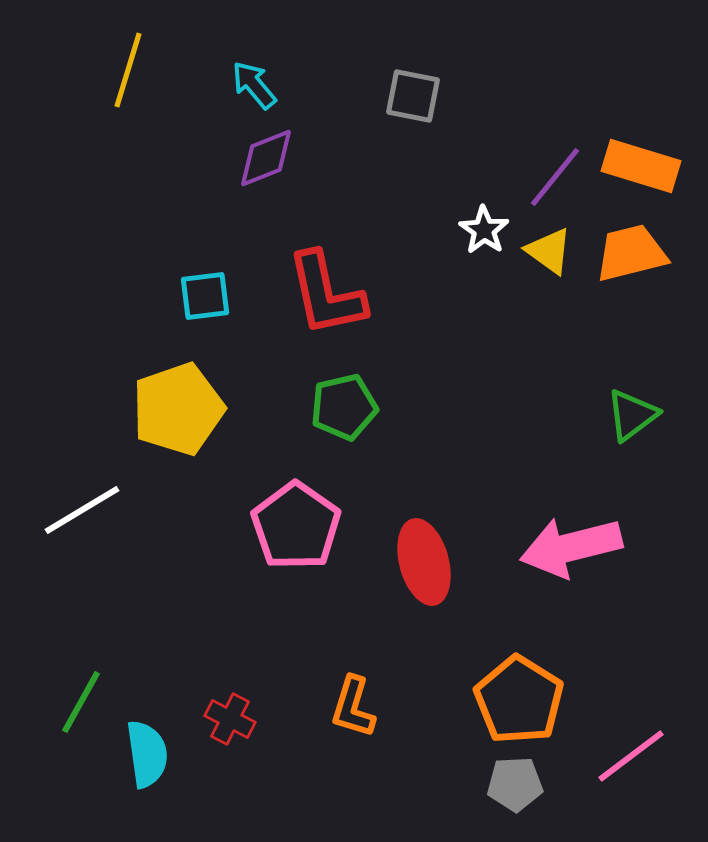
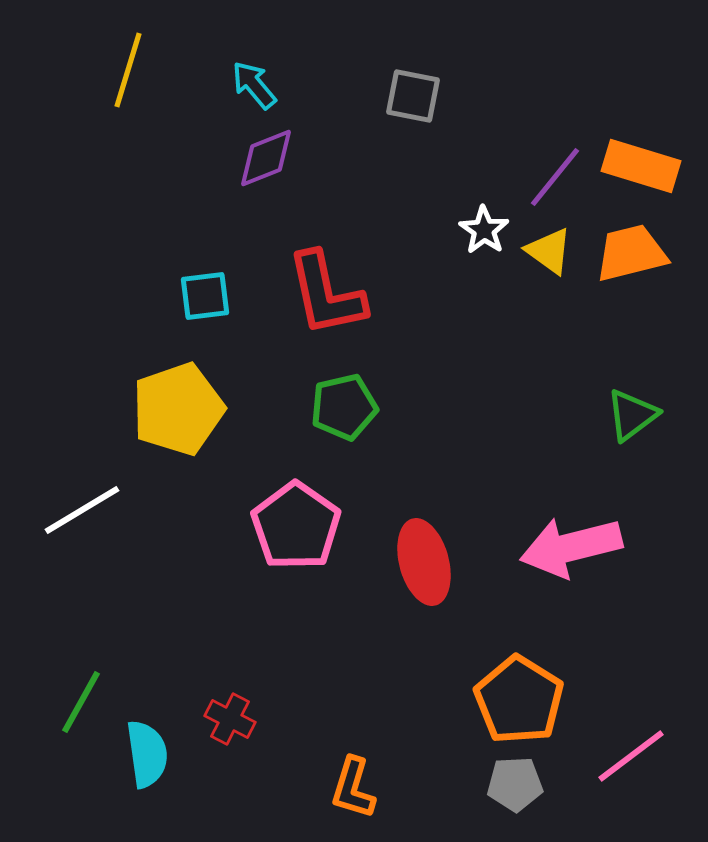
orange L-shape: moved 81 px down
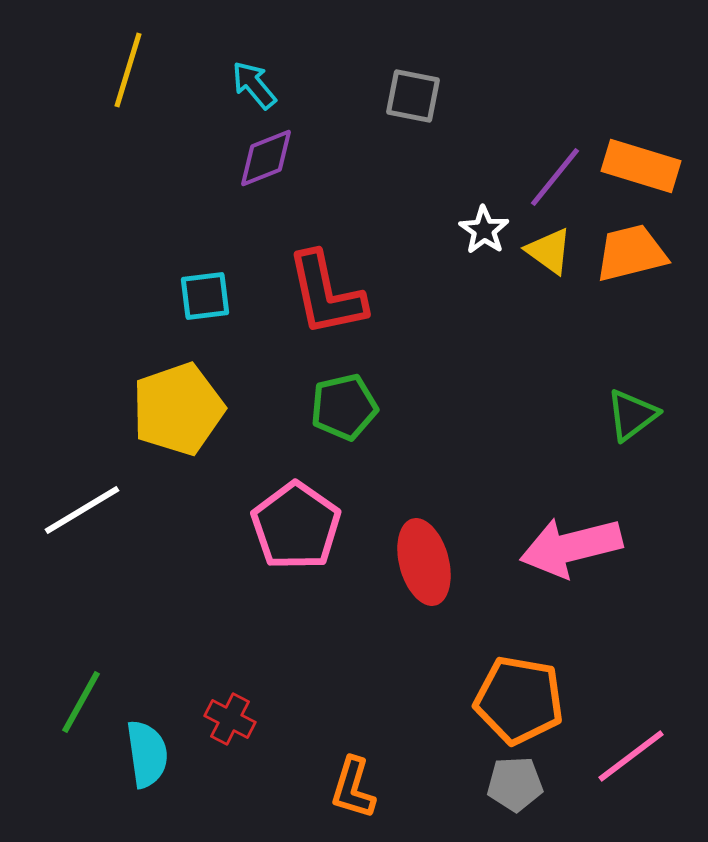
orange pentagon: rotated 22 degrees counterclockwise
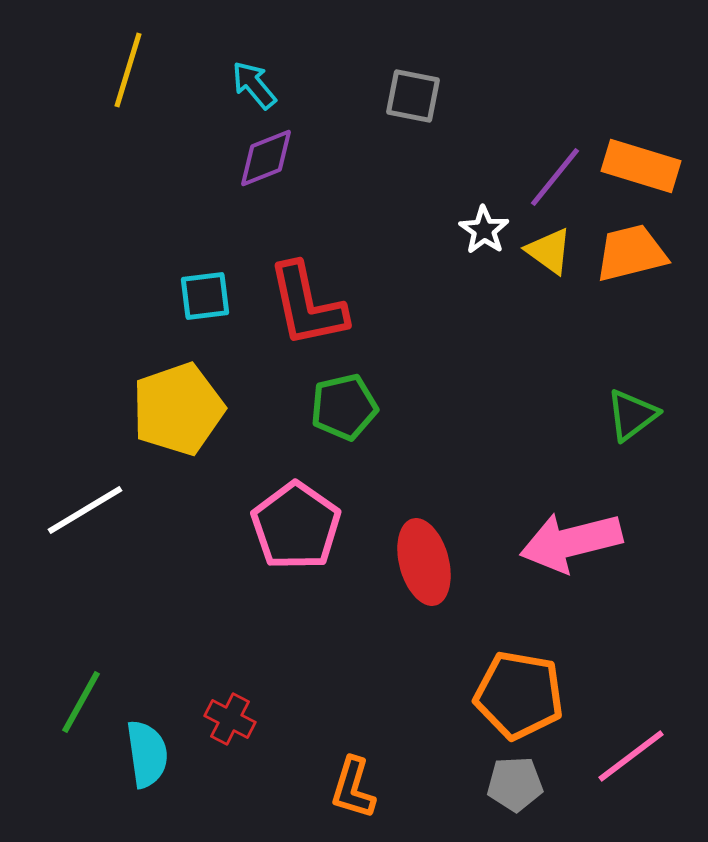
red L-shape: moved 19 px left, 11 px down
white line: moved 3 px right
pink arrow: moved 5 px up
orange pentagon: moved 5 px up
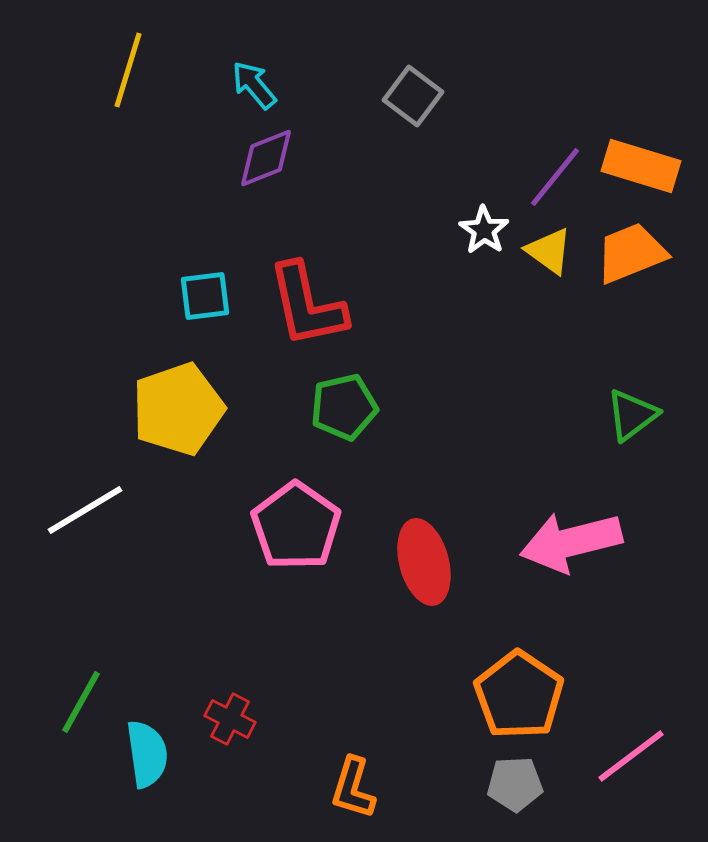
gray square: rotated 26 degrees clockwise
orange trapezoid: rotated 8 degrees counterclockwise
orange pentagon: rotated 24 degrees clockwise
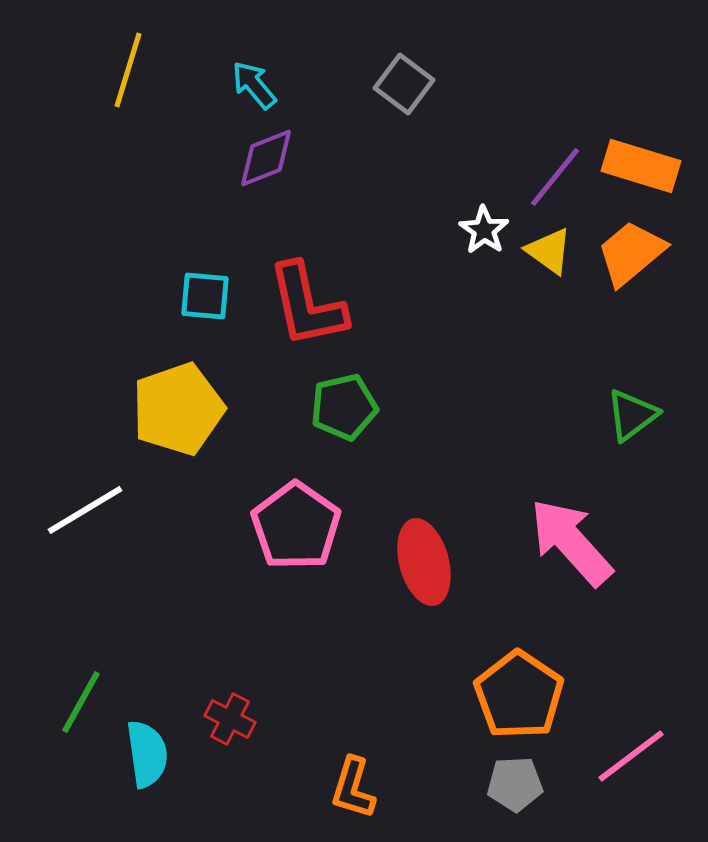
gray square: moved 9 px left, 12 px up
orange trapezoid: rotated 18 degrees counterclockwise
cyan square: rotated 12 degrees clockwise
pink arrow: rotated 62 degrees clockwise
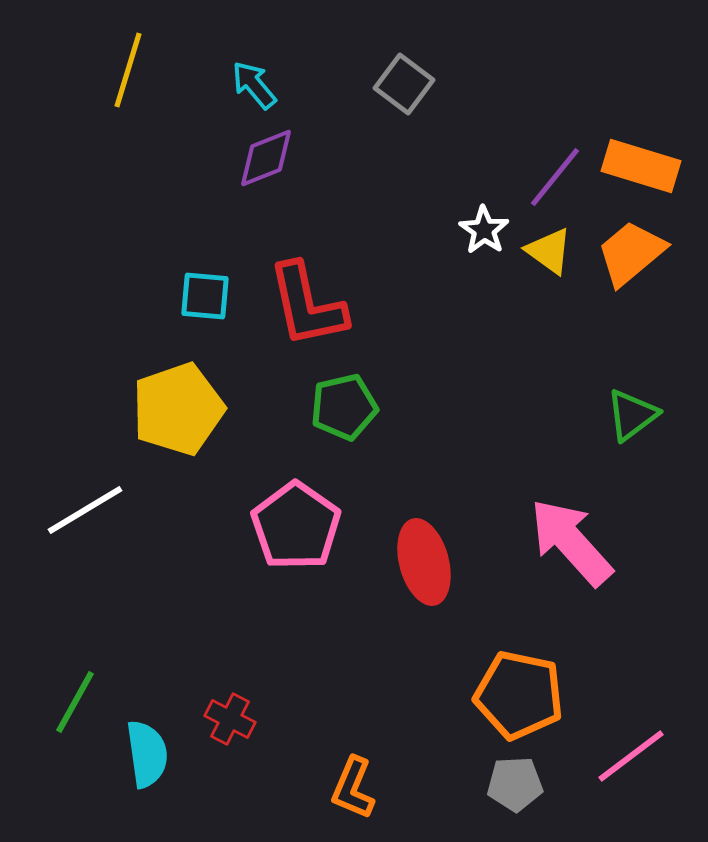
orange pentagon: rotated 22 degrees counterclockwise
green line: moved 6 px left
orange L-shape: rotated 6 degrees clockwise
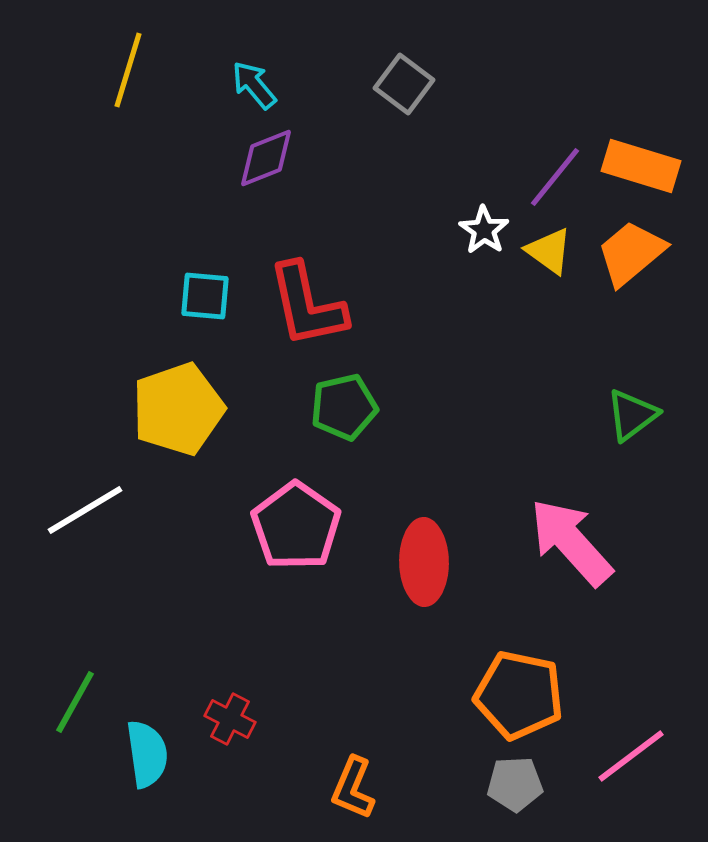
red ellipse: rotated 14 degrees clockwise
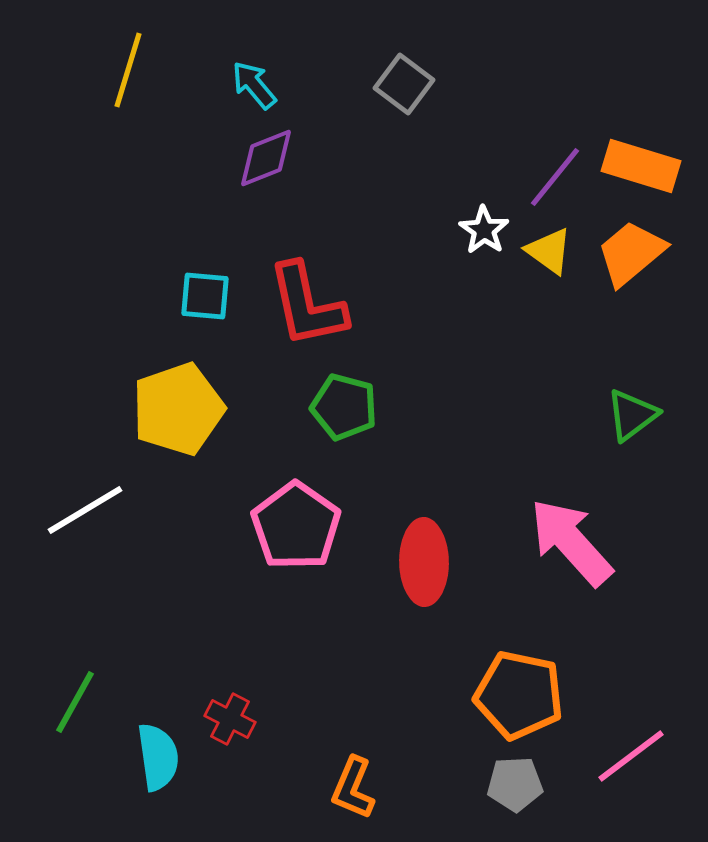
green pentagon: rotated 28 degrees clockwise
cyan semicircle: moved 11 px right, 3 px down
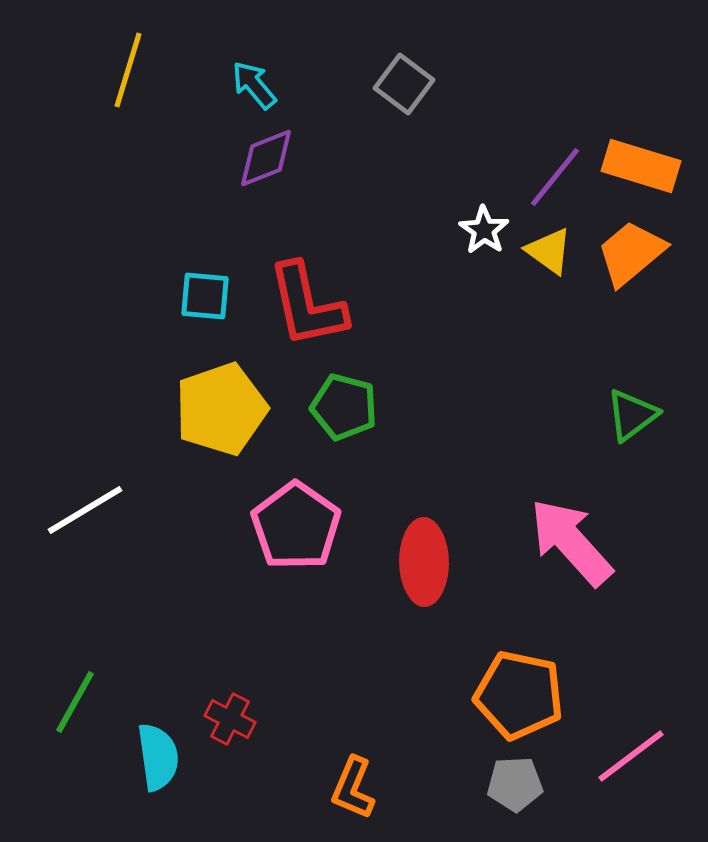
yellow pentagon: moved 43 px right
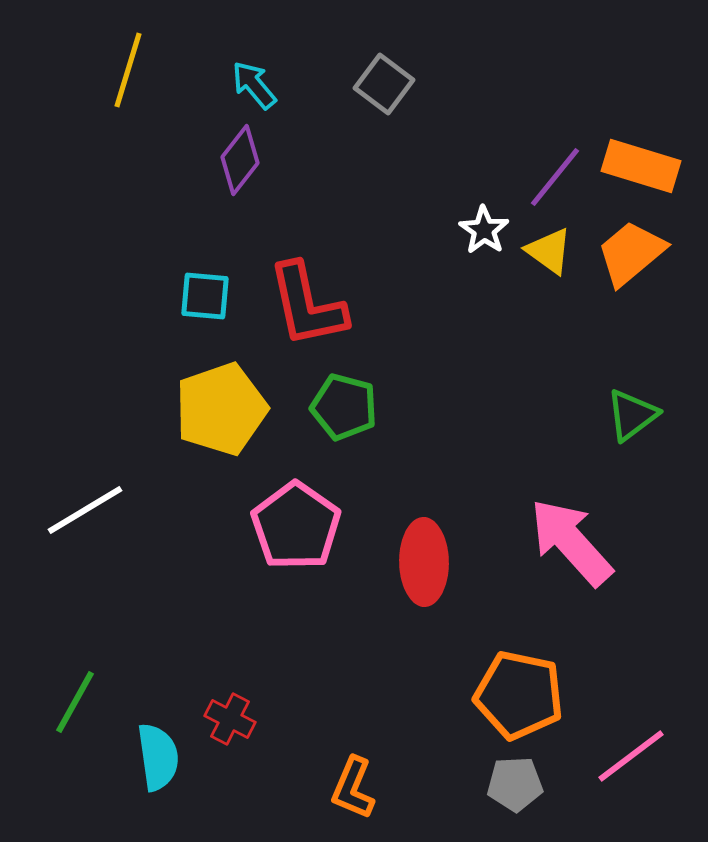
gray square: moved 20 px left
purple diamond: moved 26 px left, 2 px down; rotated 30 degrees counterclockwise
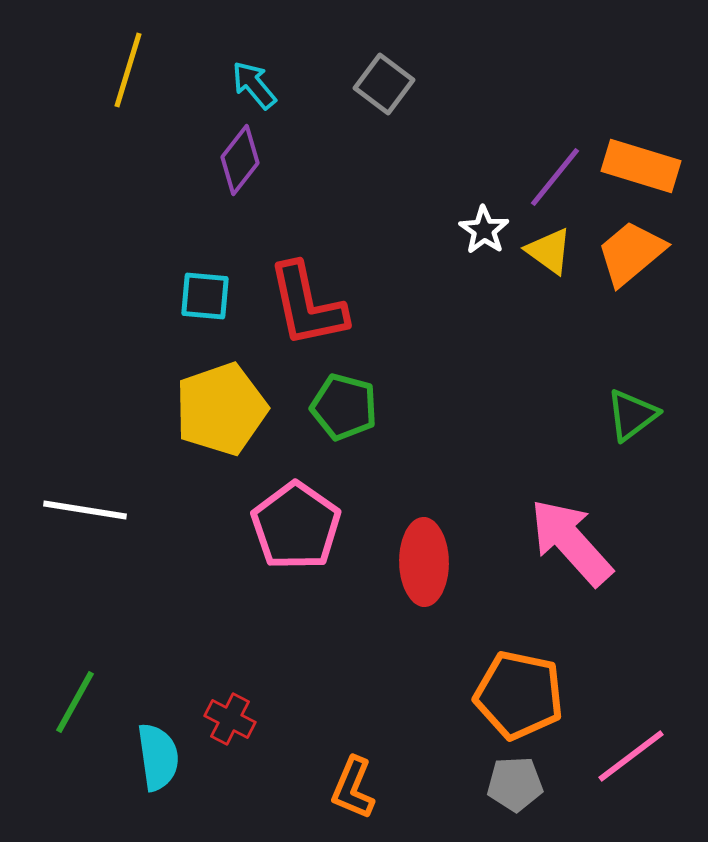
white line: rotated 40 degrees clockwise
